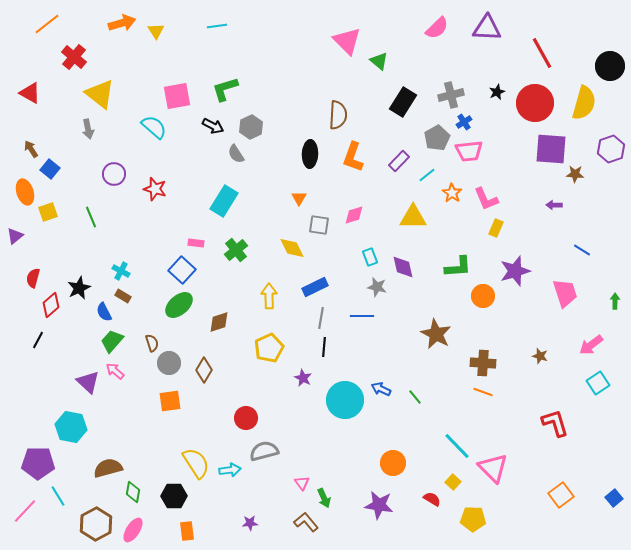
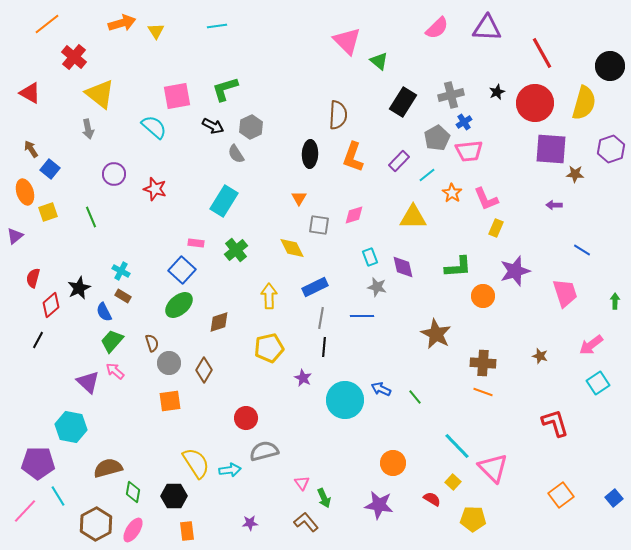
yellow pentagon at (269, 348): rotated 12 degrees clockwise
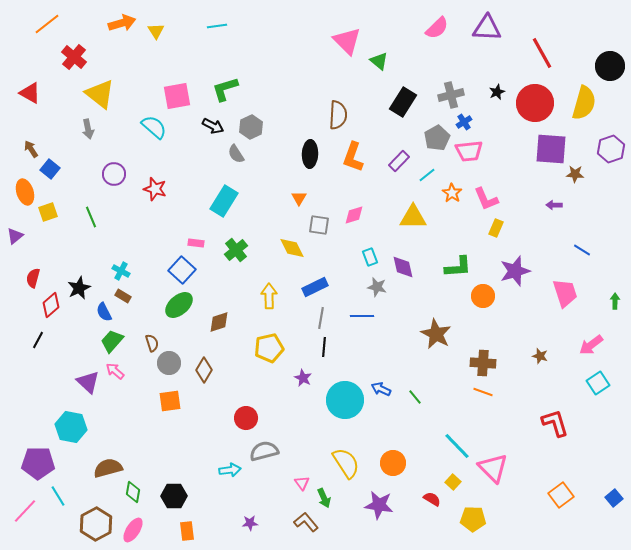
yellow semicircle at (196, 463): moved 150 px right
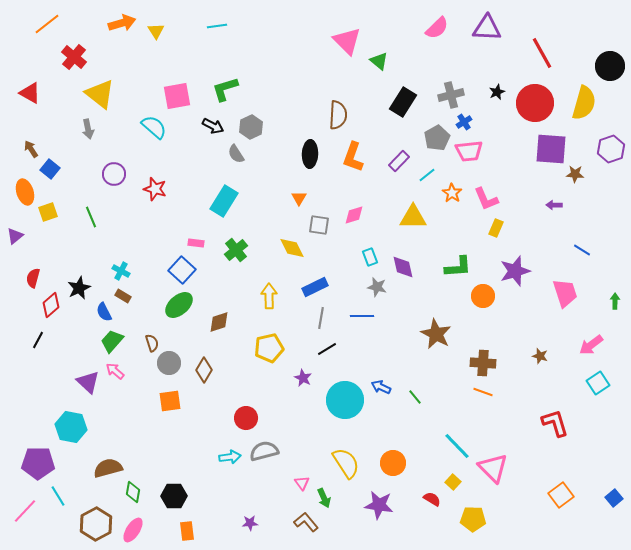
black line at (324, 347): moved 3 px right, 2 px down; rotated 54 degrees clockwise
blue arrow at (381, 389): moved 2 px up
cyan arrow at (230, 470): moved 13 px up
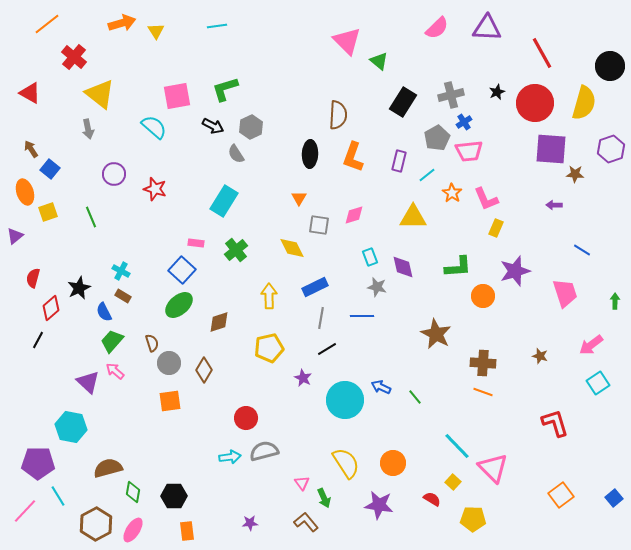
purple rectangle at (399, 161): rotated 30 degrees counterclockwise
red diamond at (51, 305): moved 3 px down
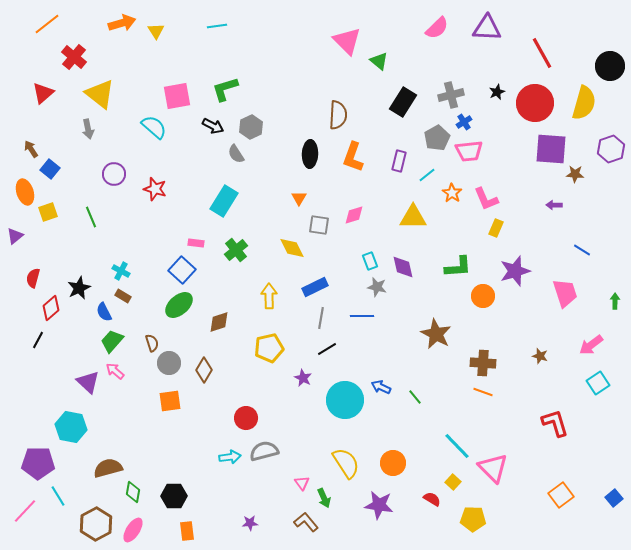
red triangle at (30, 93): moved 13 px right; rotated 50 degrees clockwise
cyan rectangle at (370, 257): moved 4 px down
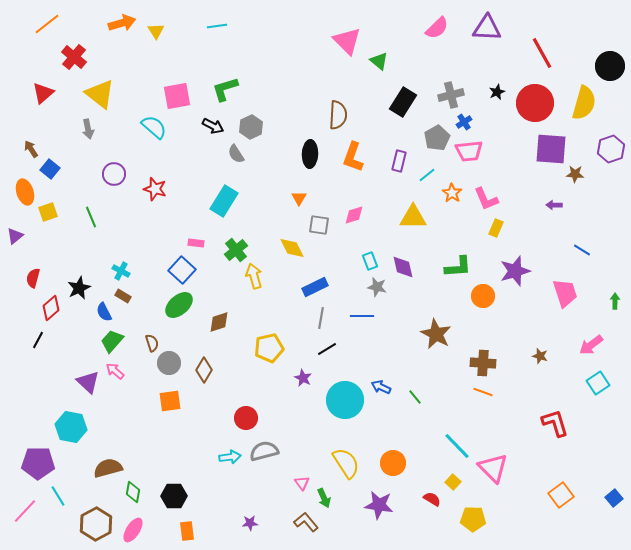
yellow arrow at (269, 296): moved 15 px left, 20 px up; rotated 15 degrees counterclockwise
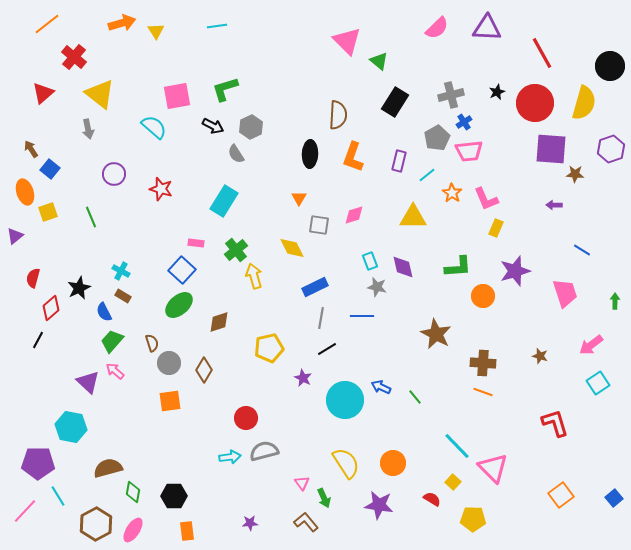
black rectangle at (403, 102): moved 8 px left
red star at (155, 189): moved 6 px right
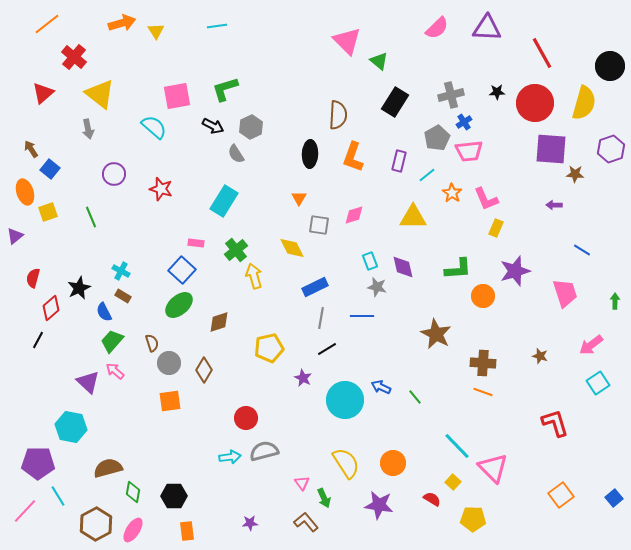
black star at (497, 92): rotated 21 degrees clockwise
green L-shape at (458, 267): moved 2 px down
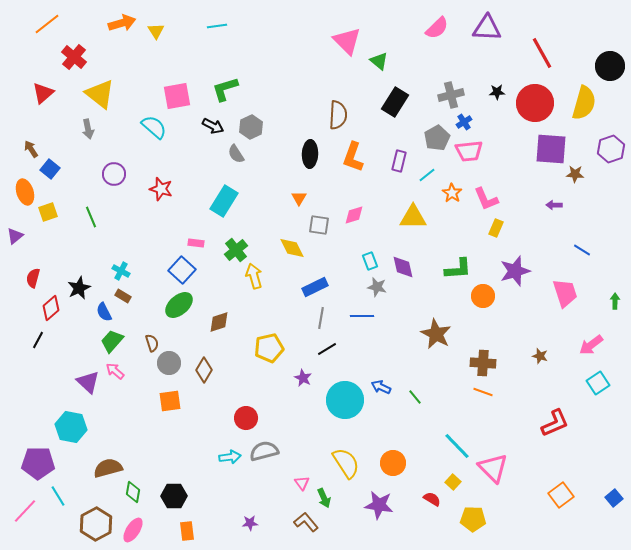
red L-shape at (555, 423): rotated 84 degrees clockwise
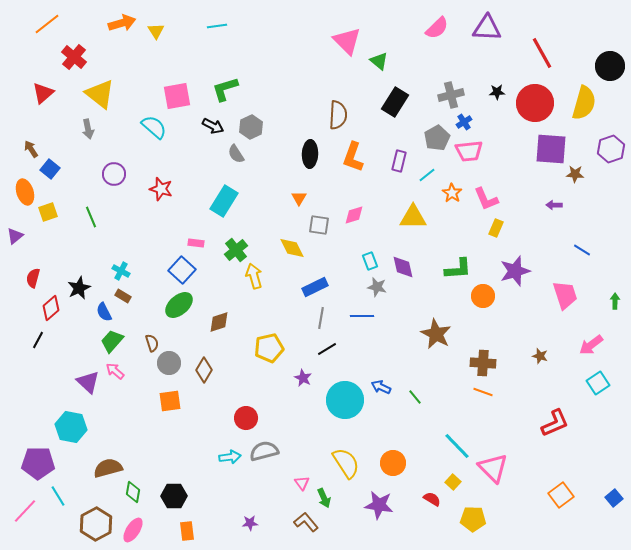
pink trapezoid at (565, 293): moved 2 px down
